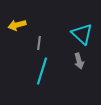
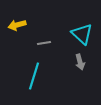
gray line: moved 5 px right; rotated 72 degrees clockwise
gray arrow: moved 1 px right, 1 px down
cyan line: moved 8 px left, 5 px down
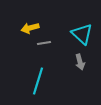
yellow arrow: moved 13 px right, 3 px down
cyan line: moved 4 px right, 5 px down
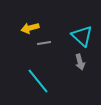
cyan triangle: moved 2 px down
cyan line: rotated 56 degrees counterclockwise
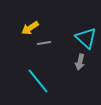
yellow arrow: rotated 18 degrees counterclockwise
cyan triangle: moved 4 px right, 2 px down
gray arrow: rotated 28 degrees clockwise
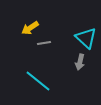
cyan line: rotated 12 degrees counterclockwise
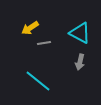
cyan triangle: moved 6 px left, 5 px up; rotated 15 degrees counterclockwise
